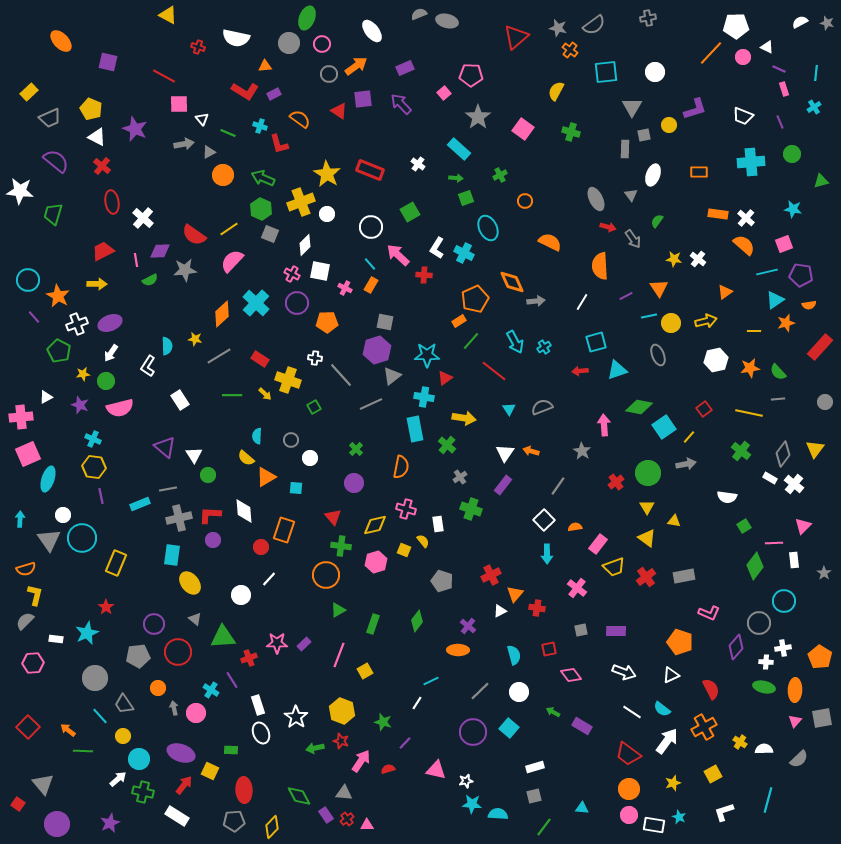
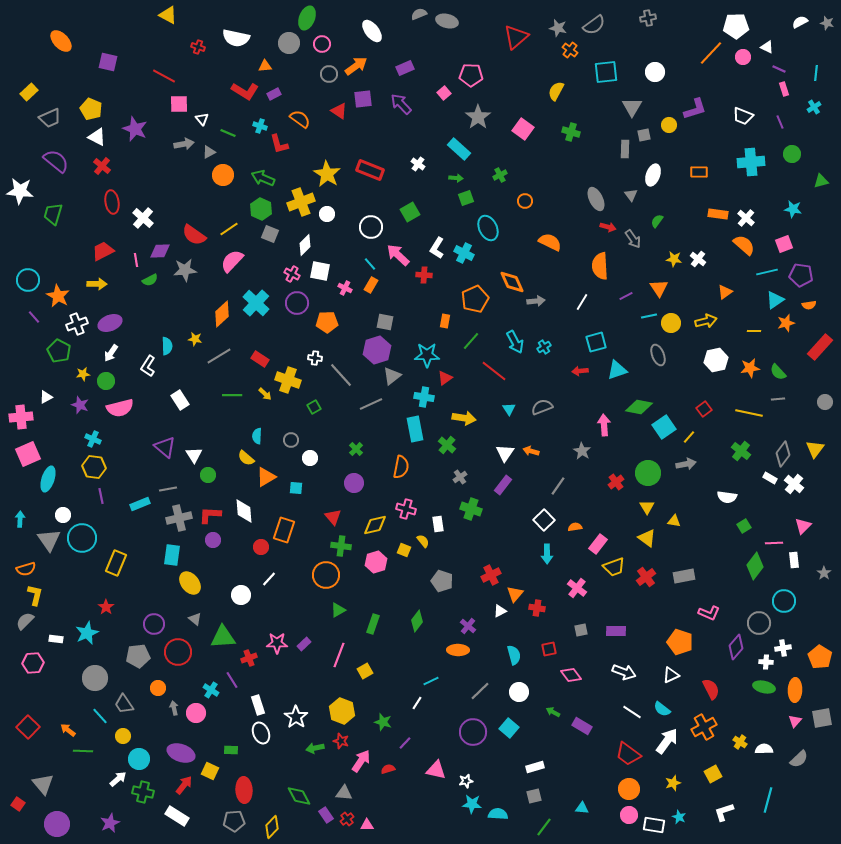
orange rectangle at (459, 321): moved 14 px left; rotated 48 degrees counterclockwise
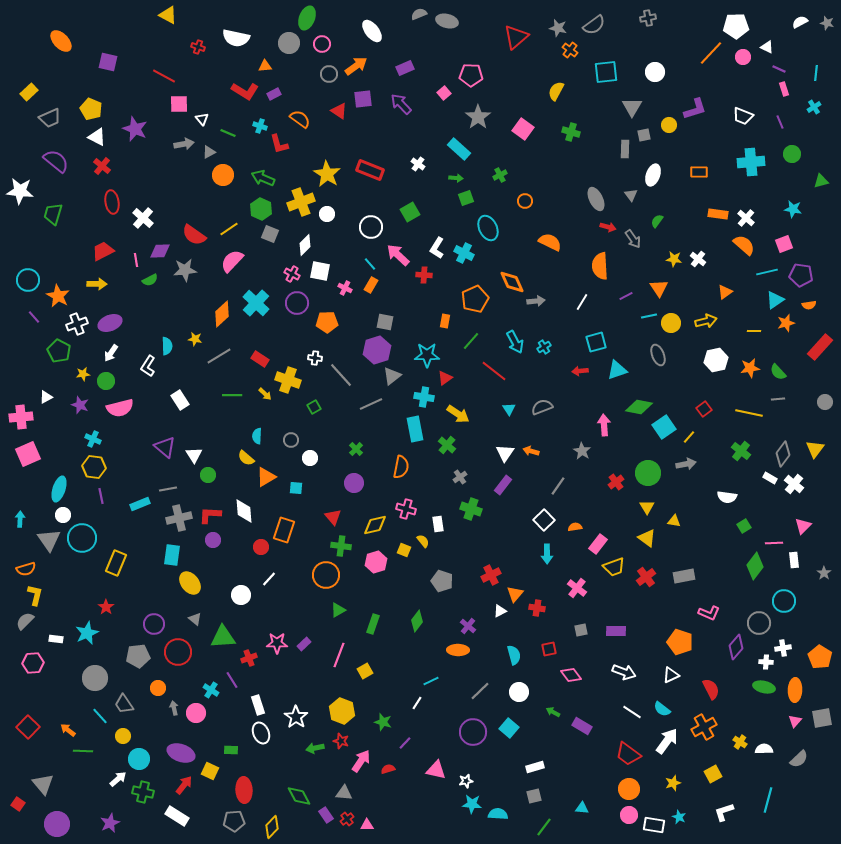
yellow arrow at (464, 418): moved 6 px left, 4 px up; rotated 25 degrees clockwise
cyan ellipse at (48, 479): moved 11 px right, 10 px down
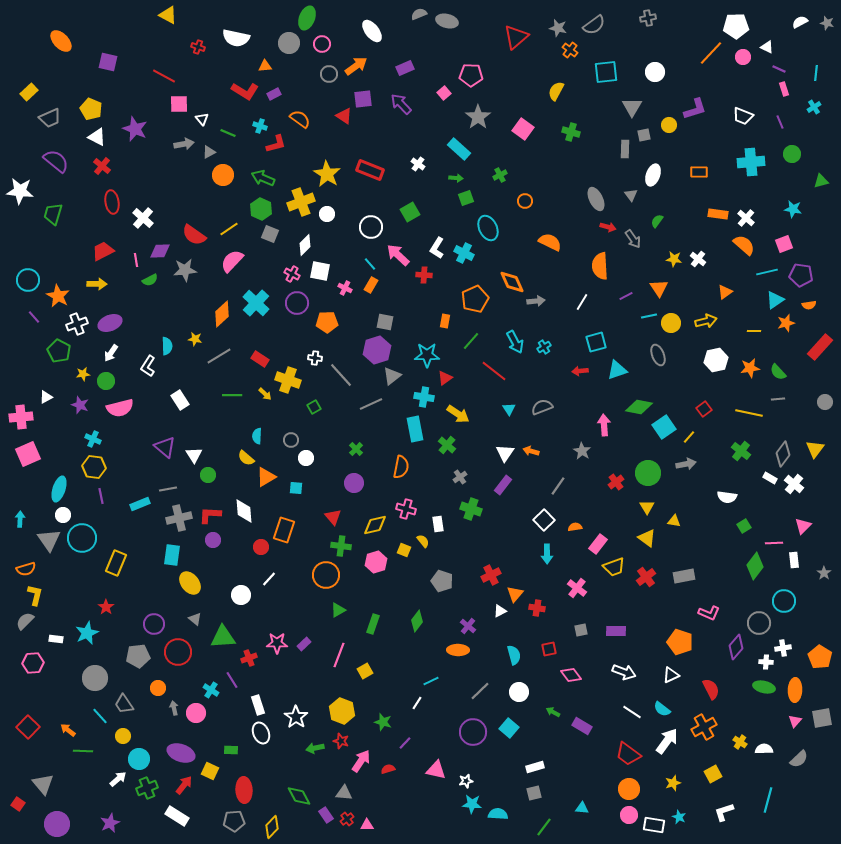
red triangle at (339, 111): moved 5 px right, 5 px down
red L-shape at (279, 144): moved 3 px left; rotated 90 degrees counterclockwise
white circle at (310, 458): moved 4 px left
green cross at (143, 792): moved 4 px right, 4 px up; rotated 35 degrees counterclockwise
gray square at (534, 796): moved 3 px up
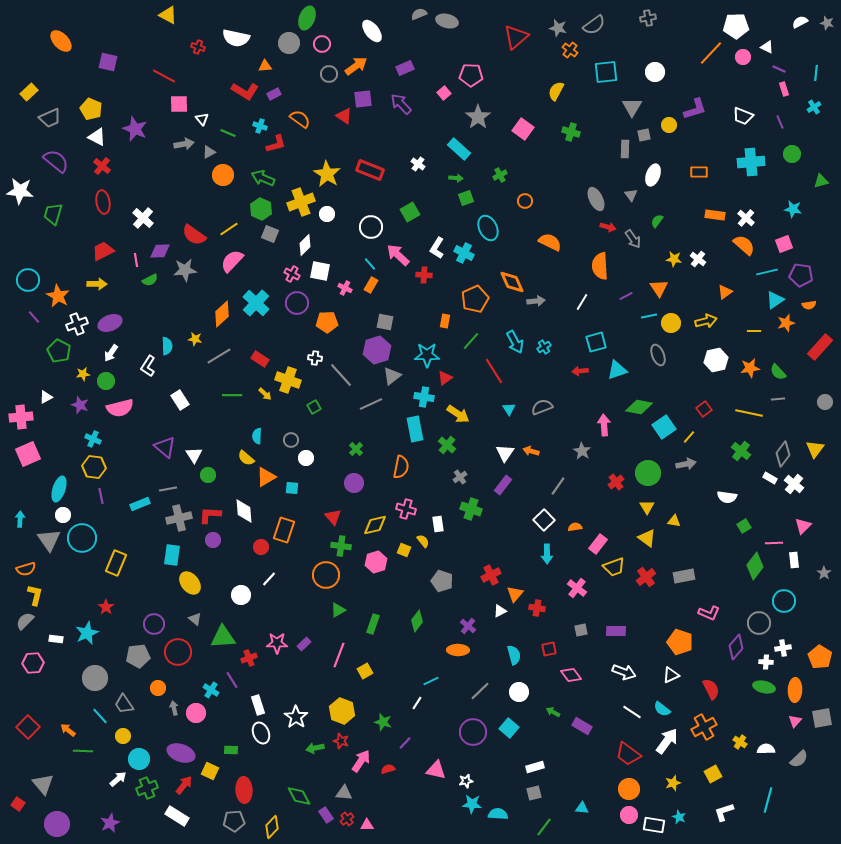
red ellipse at (112, 202): moved 9 px left
orange rectangle at (718, 214): moved 3 px left, 1 px down
red line at (494, 371): rotated 20 degrees clockwise
cyan square at (296, 488): moved 4 px left
white semicircle at (764, 749): moved 2 px right
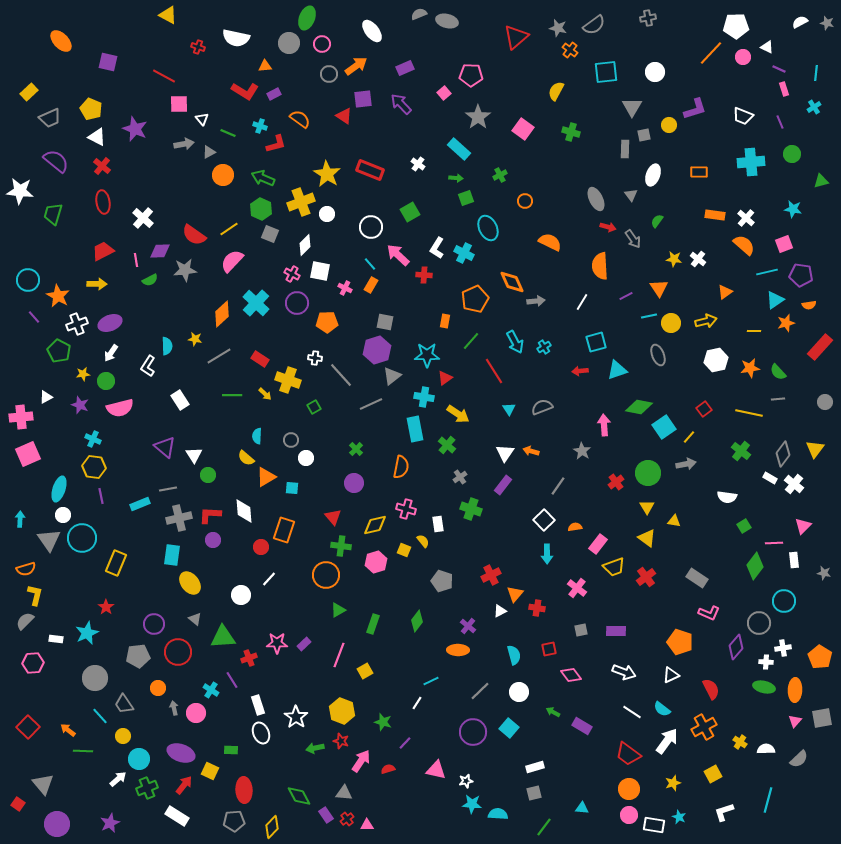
gray star at (824, 573): rotated 24 degrees counterclockwise
gray rectangle at (684, 576): moved 13 px right, 2 px down; rotated 45 degrees clockwise
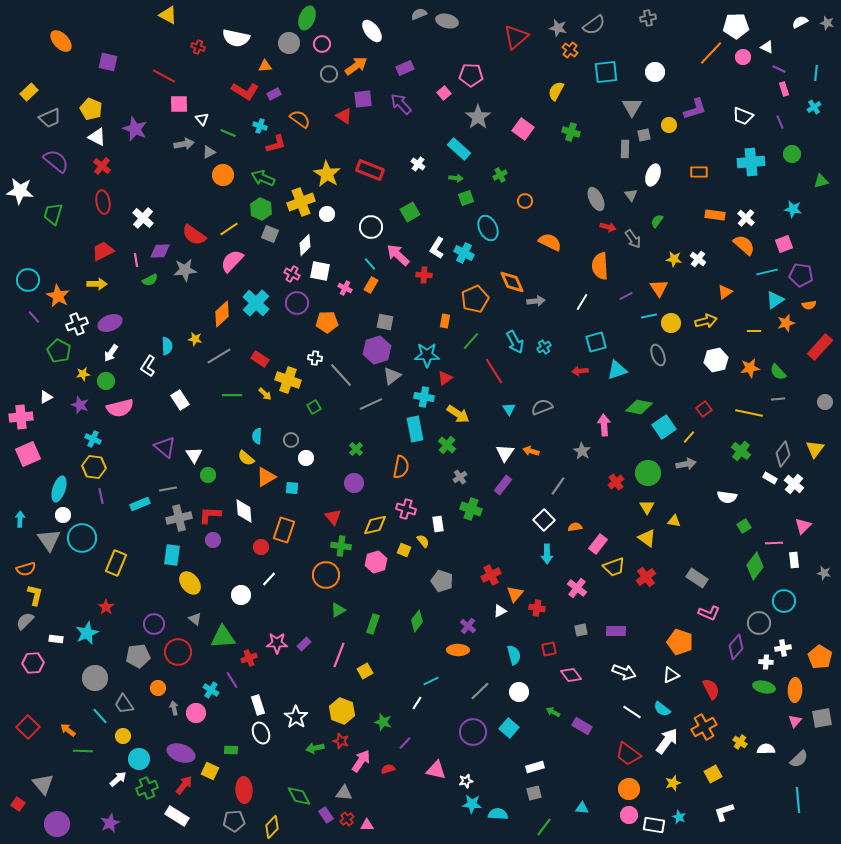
cyan line at (768, 800): moved 30 px right; rotated 20 degrees counterclockwise
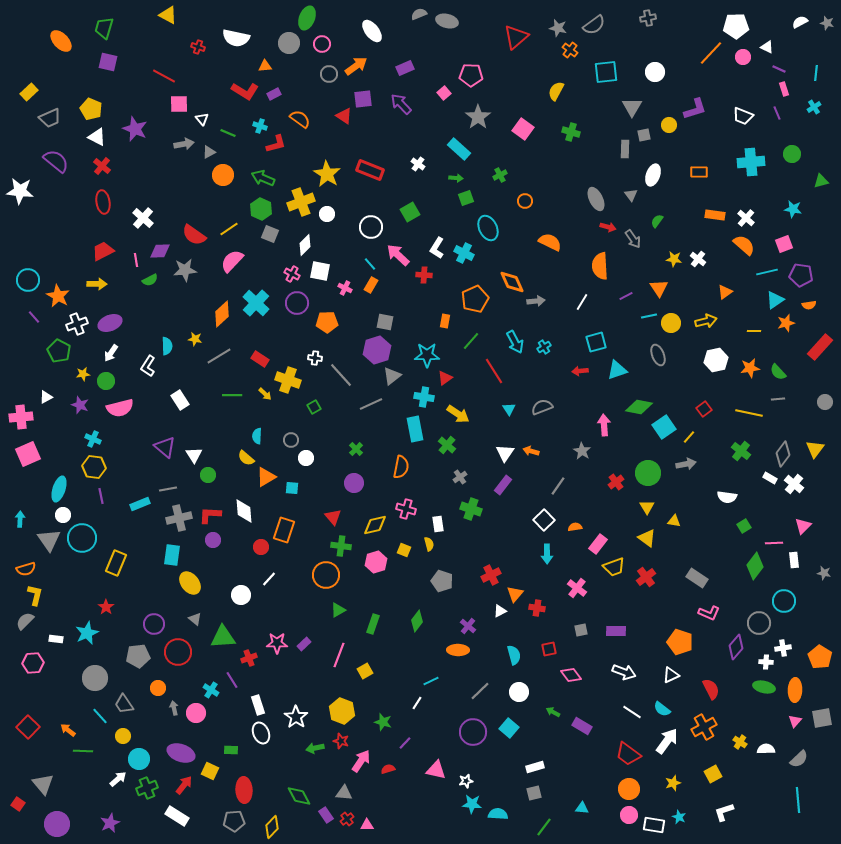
purple line at (780, 122): moved 3 px left, 9 px up
green trapezoid at (53, 214): moved 51 px right, 186 px up
yellow semicircle at (423, 541): moved 6 px right, 3 px down; rotated 24 degrees clockwise
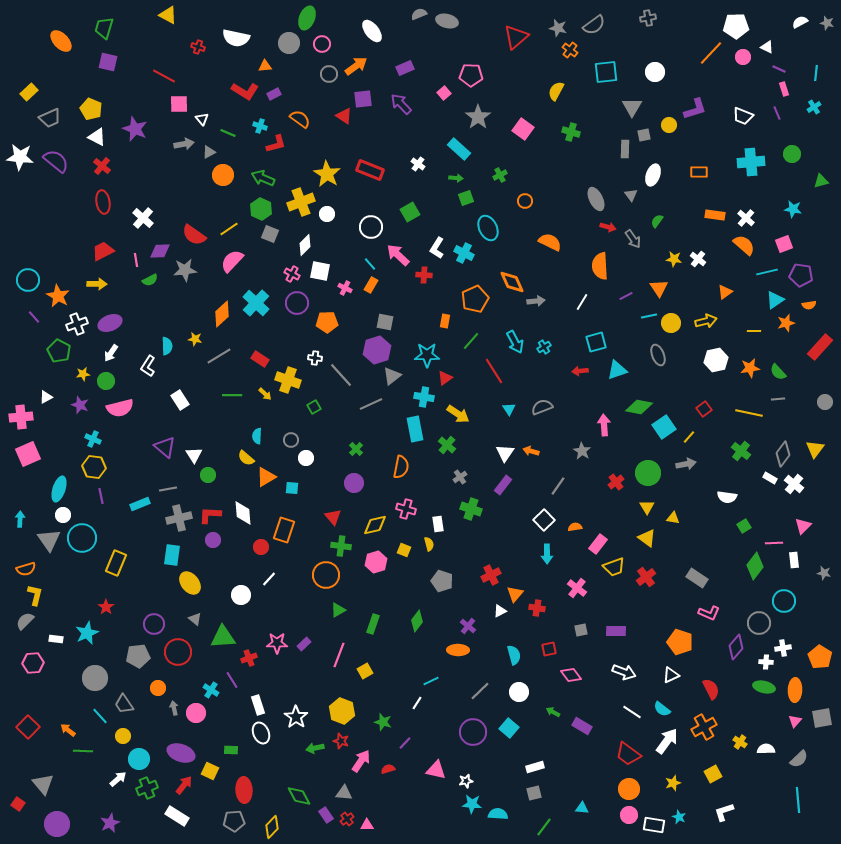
white star at (20, 191): moved 34 px up
white diamond at (244, 511): moved 1 px left, 2 px down
yellow triangle at (674, 521): moved 1 px left, 3 px up
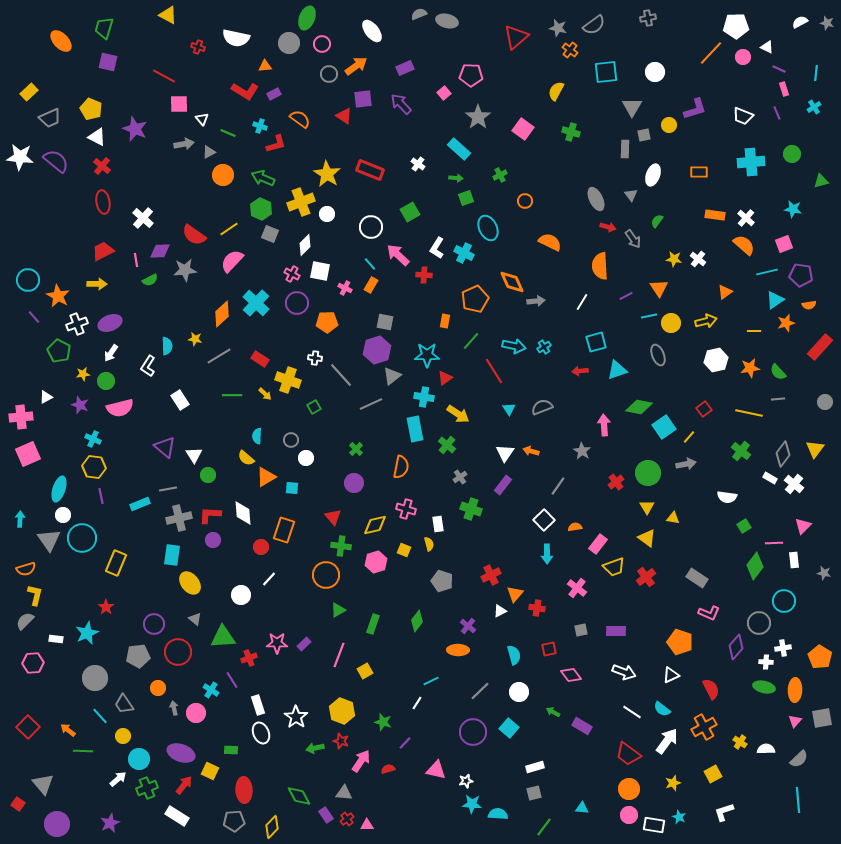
cyan arrow at (515, 342): moved 1 px left, 4 px down; rotated 50 degrees counterclockwise
